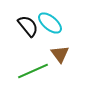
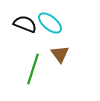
black semicircle: moved 3 px left, 2 px up; rotated 30 degrees counterclockwise
green line: moved 2 px up; rotated 48 degrees counterclockwise
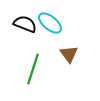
brown triangle: moved 9 px right
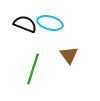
cyan ellipse: rotated 25 degrees counterclockwise
brown triangle: moved 1 px down
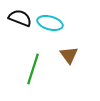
black semicircle: moved 5 px left, 6 px up
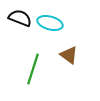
brown triangle: rotated 18 degrees counterclockwise
